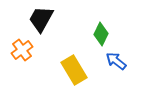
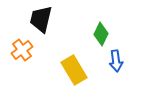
black trapezoid: rotated 16 degrees counterclockwise
blue arrow: rotated 135 degrees counterclockwise
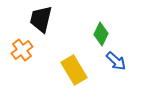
blue arrow: rotated 40 degrees counterclockwise
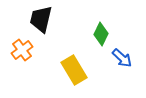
blue arrow: moved 6 px right, 3 px up
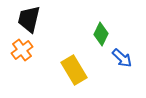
black trapezoid: moved 12 px left
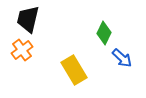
black trapezoid: moved 1 px left
green diamond: moved 3 px right, 1 px up
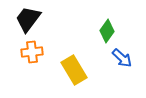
black trapezoid: rotated 24 degrees clockwise
green diamond: moved 3 px right, 2 px up; rotated 10 degrees clockwise
orange cross: moved 10 px right, 2 px down; rotated 30 degrees clockwise
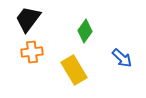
green diamond: moved 22 px left
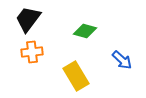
green diamond: rotated 70 degrees clockwise
blue arrow: moved 2 px down
yellow rectangle: moved 2 px right, 6 px down
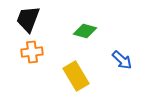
black trapezoid: rotated 16 degrees counterclockwise
